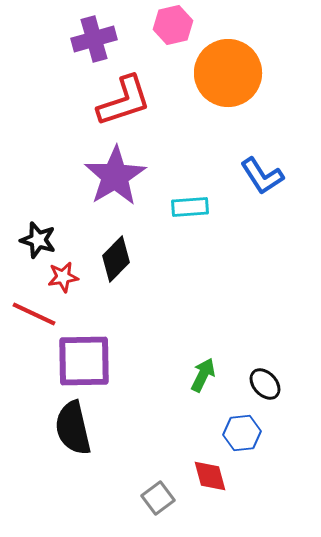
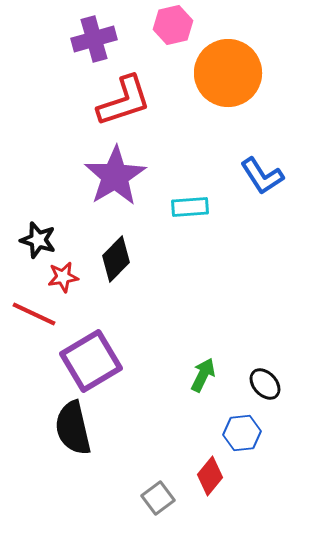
purple square: moved 7 px right; rotated 30 degrees counterclockwise
red diamond: rotated 54 degrees clockwise
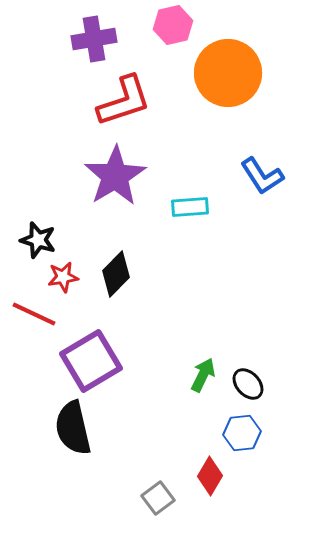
purple cross: rotated 6 degrees clockwise
black diamond: moved 15 px down
black ellipse: moved 17 px left
red diamond: rotated 9 degrees counterclockwise
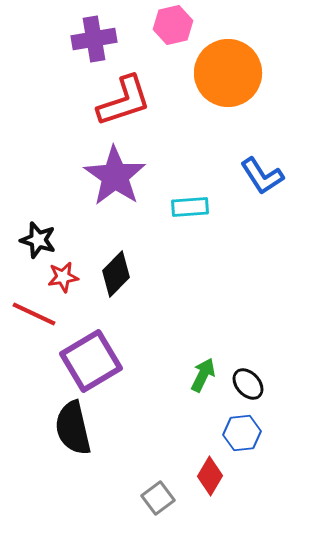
purple star: rotated 6 degrees counterclockwise
